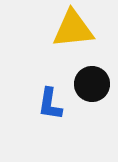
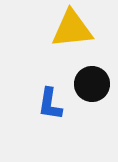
yellow triangle: moved 1 px left
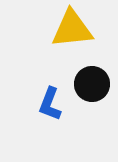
blue L-shape: rotated 12 degrees clockwise
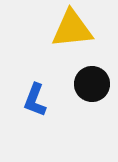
blue L-shape: moved 15 px left, 4 px up
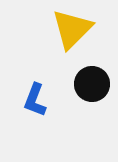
yellow triangle: rotated 39 degrees counterclockwise
